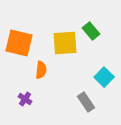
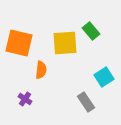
cyan square: rotated 12 degrees clockwise
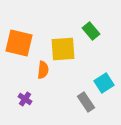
yellow square: moved 2 px left, 6 px down
orange semicircle: moved 2 px right
cyan square: moved 6 px down
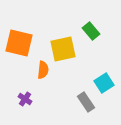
yellow square: rotated 8 degrees counterclockwise
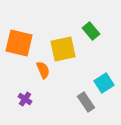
orange semicircle: rotated 30 degrees counterclockwise
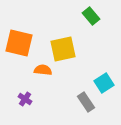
green rectangle: moved 15 px up
orange semicircle: rotated 60 degrees counterclockwise
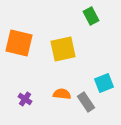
green rectangle: rotated 12 degrees clockwise
orange semicircle: moved 19 px right, 24 px down
cyan square: rotated 12 degrees clockwise
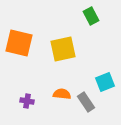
cyan square: moved 1 px right, 1 px up
purple cross: moved 2 px right, 2 px down; rotated 24 degrees counterclockwise
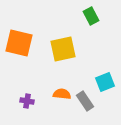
gray rectangle: moved 1 px left, 1 px up
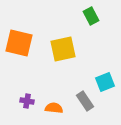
orange semicircle: moved 8 px left, 14 px down
